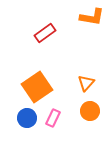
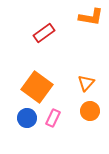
orange L-shape: moved 1 px left
red rectangle: moved 1 px left
orange square: rotated 20 degrees counterclockwise
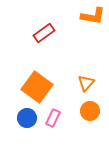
orange L-shape: moved 2 px right, 1 px up
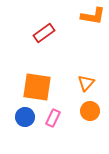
orange square: rotated 28 degrees counterclockwise
blue circle: moved 2 px left, 1 px up
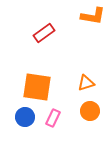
orange triangle: rotated 30 degrees clockwise
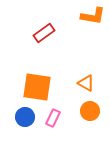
orange triangle: rotated 48 degrees clockwise
